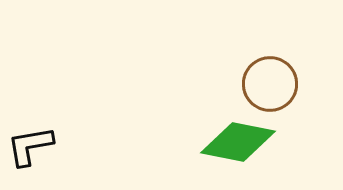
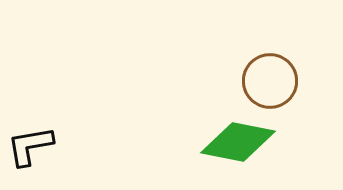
brown circle: moved 3 px up
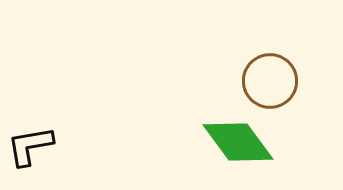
green diamond: rotated 42 degrees clockwise
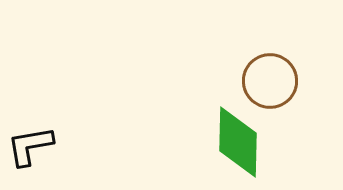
green diamond: rotated 38 degrees clockwise
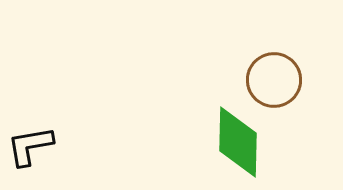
brown circle: moved 4 px right, 1 px up
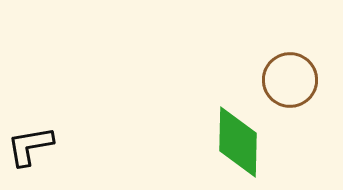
brown circle: moved 16 px right
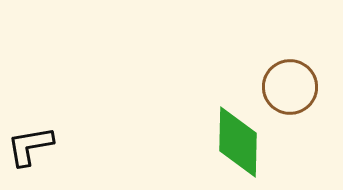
brown circle: moved 7 px down
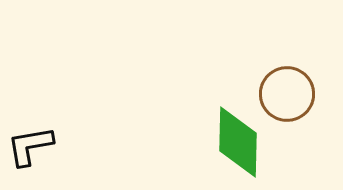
brown circle: moved 3 px left, 7 px down
